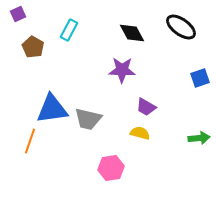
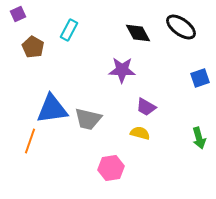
black diamond: moved 6 px right
green arrow: rotated 80 degrees clockwise
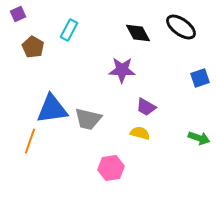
green arrow: rotated 55 degrees counterclockwise
